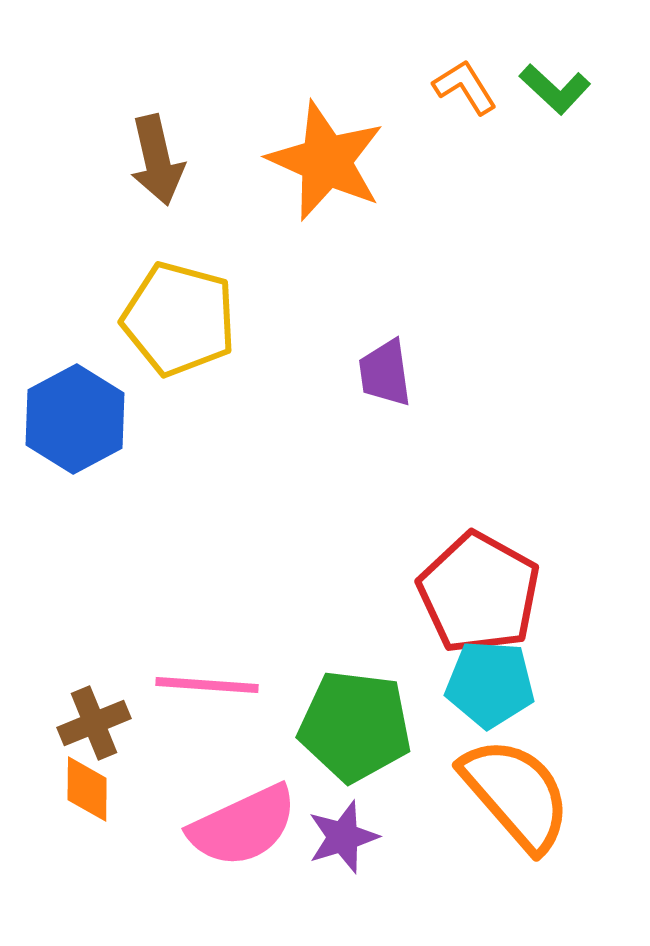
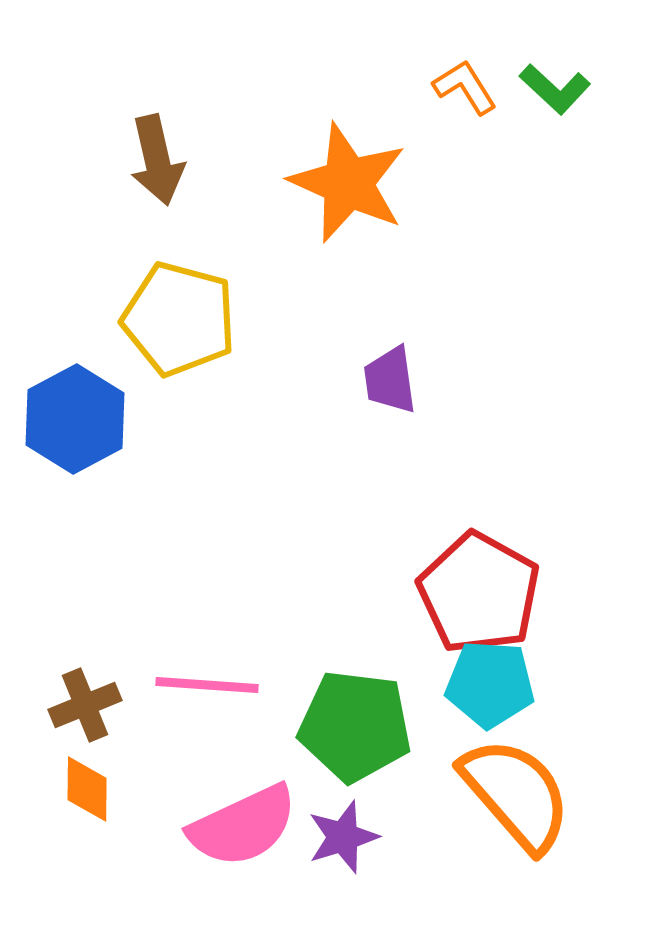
orange star: moved 22 px right, 22 px down
purple trapezoid: moved 5 px right, 7 px down
brown cross: moved 9 px left, 18 px up
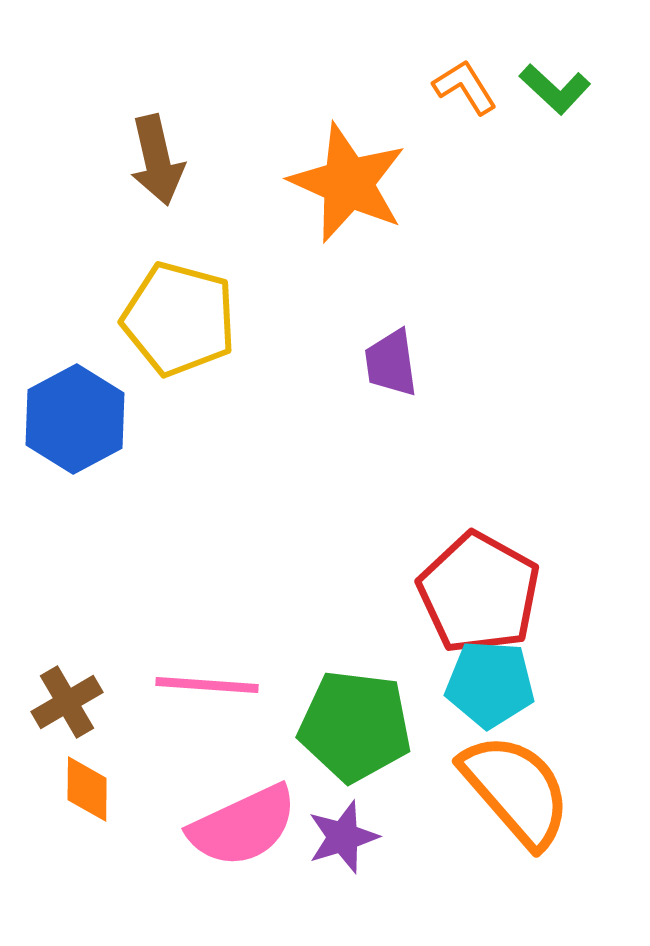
purple trapezoid: moved 1 px right, 17 px up
brown cross: moved 18 px left, 3 px up; rotated 8 degrees counterclockwise
orange semicircle: moved 4 px up
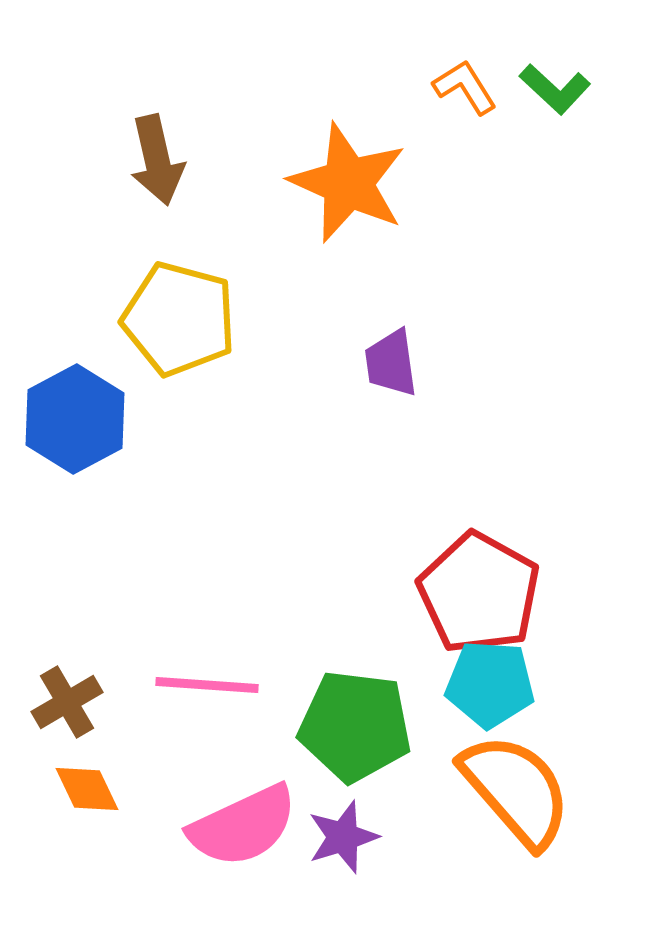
orange diamond: rotated 26 degrees counterclockwise
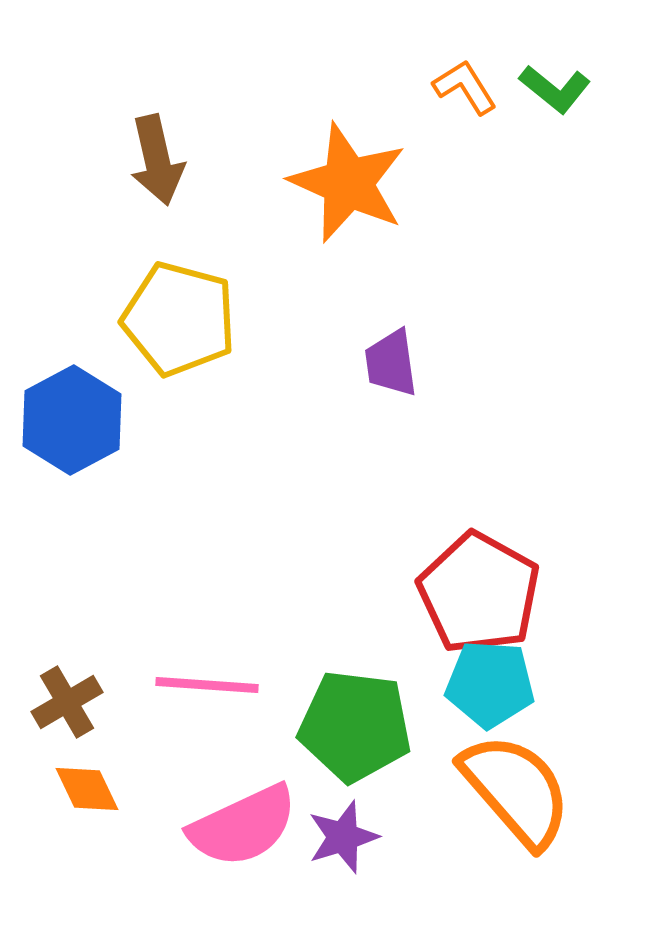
green L-shape: rotated 4 degrees counterclockwise
blue hexagon: moved 3 px left, 1 px down
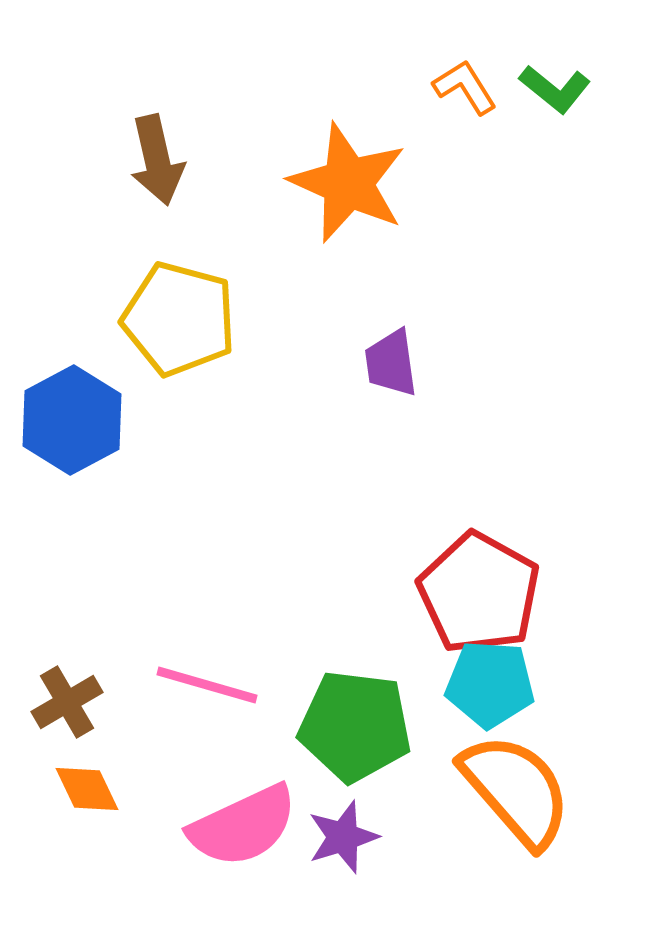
pink line: rotated 12 degrees clockwise
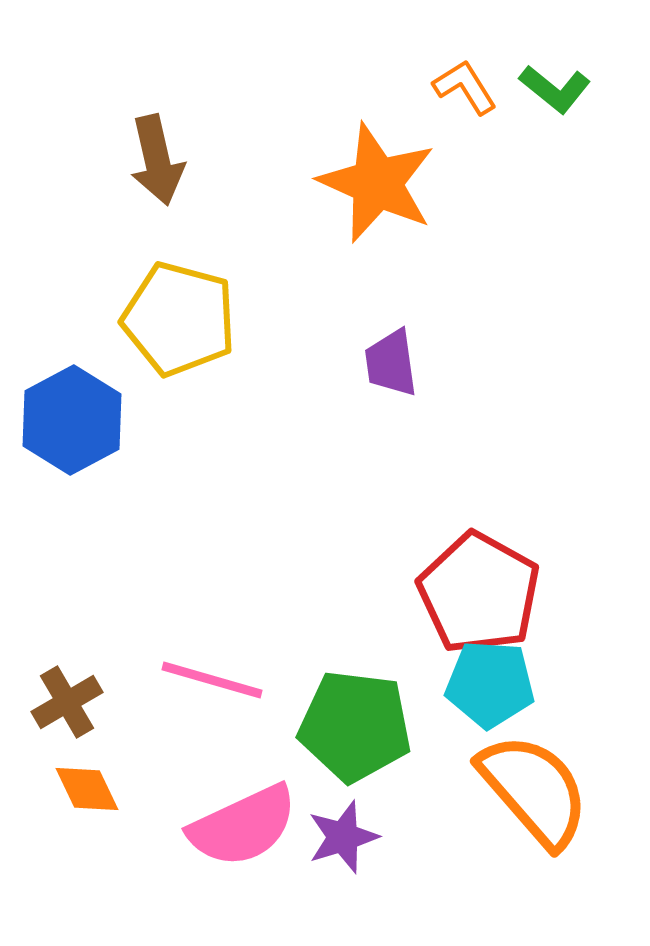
orange star: moved 29 px right
pink line: moved 5 px right, 5 px up
orange semicircle: moved 18 px right
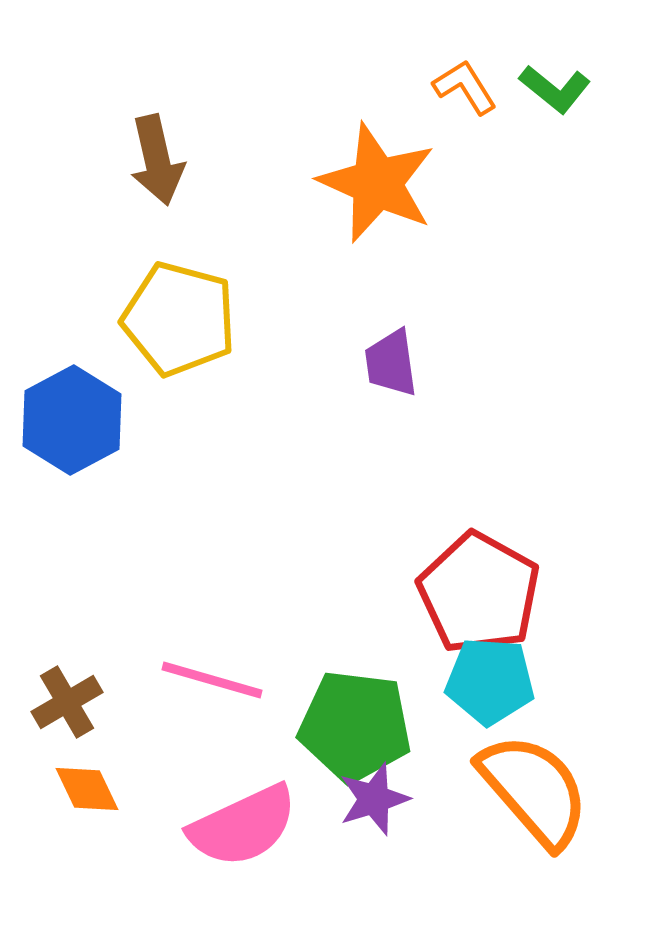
cyan pentagon: moved 3 px up
purple star: moved 31 px right, 38 px up
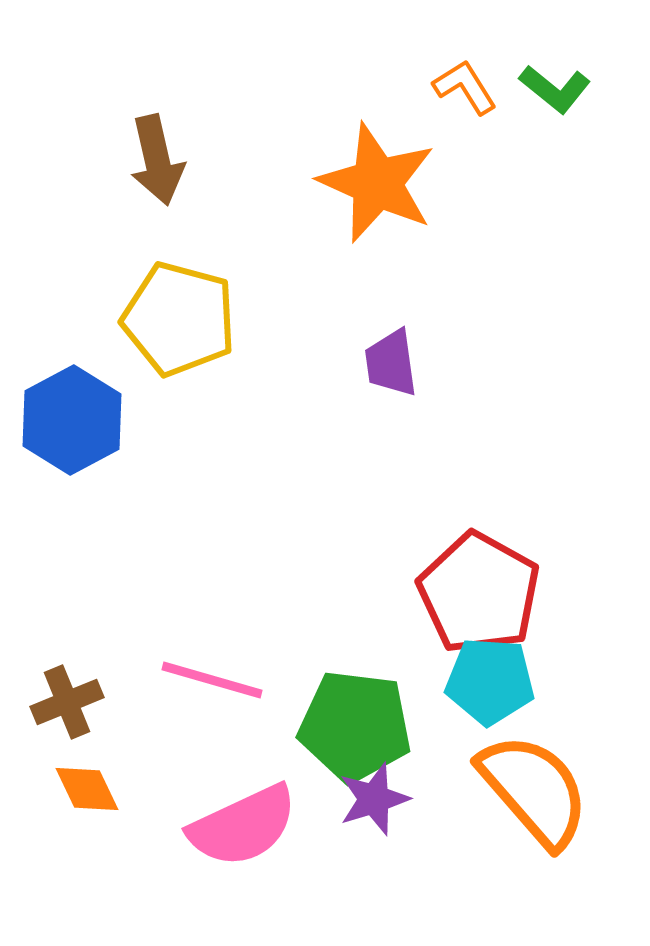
brown cross: rotated 8 degrees clockwise
